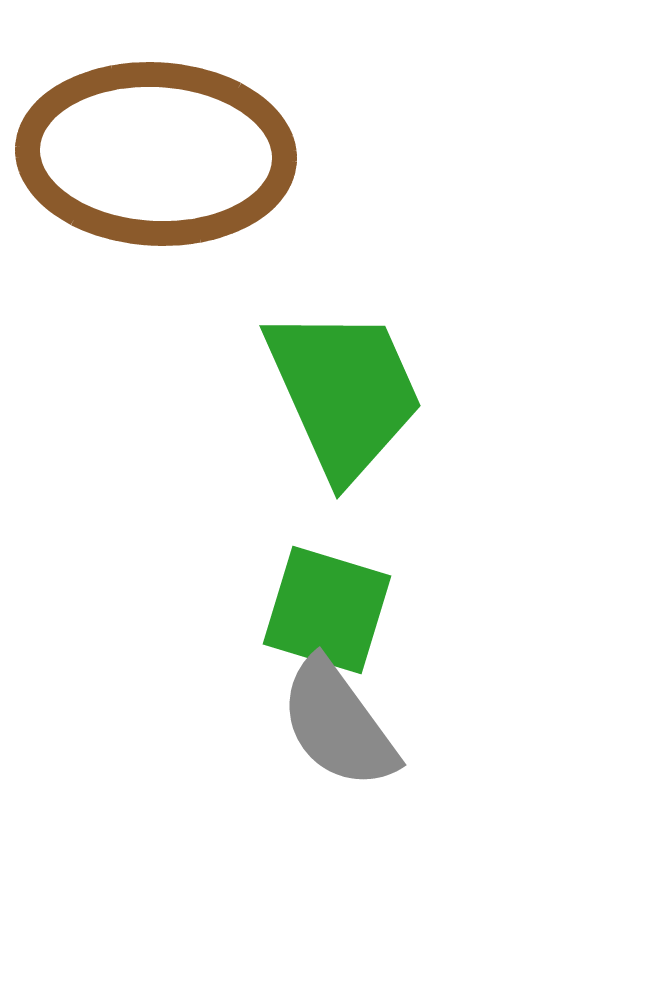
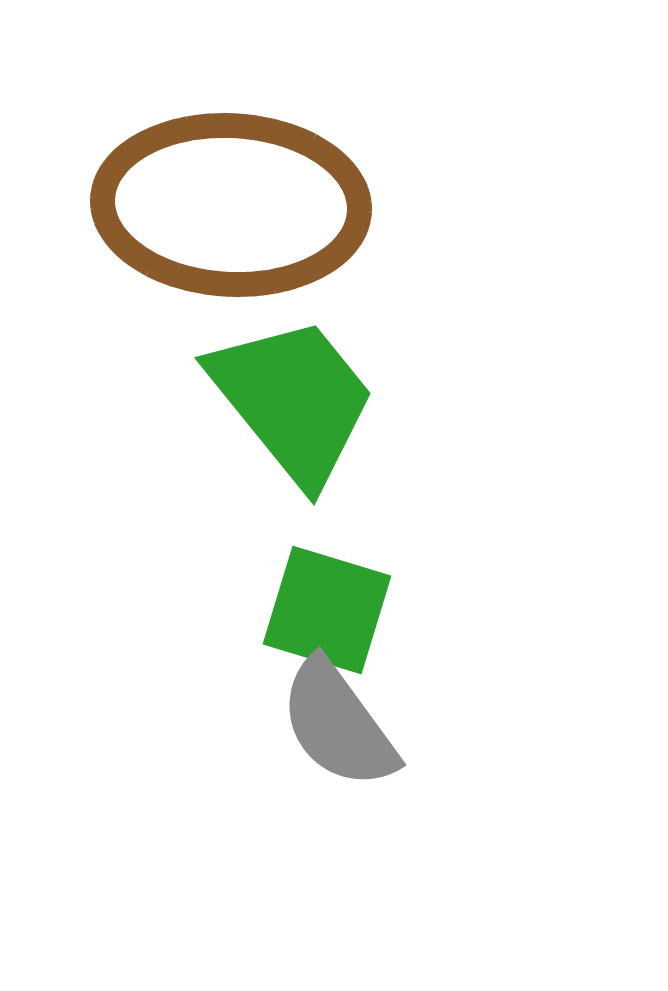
brown ellipse: moved 75 px right, 51 px down
green trapezoid: moved 51 px left, 8 px down; rotated 15 degrees counterclockwise
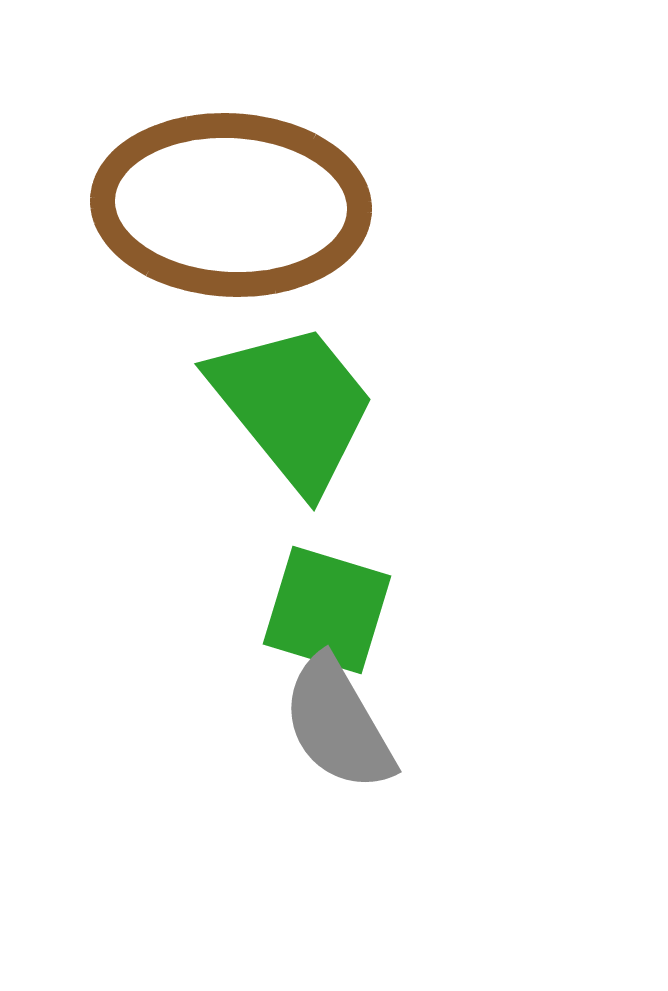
green trapezoid: moved 6 px down
gray semicircle: rotated 6 degrees clockwise
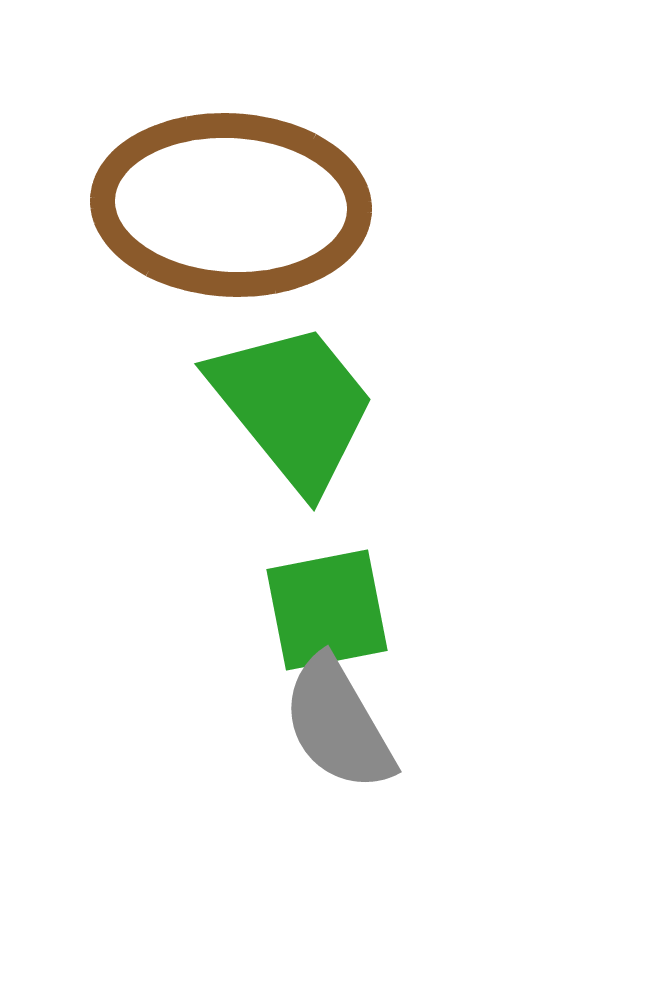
green square: rotated 28 degrees counterclockwise
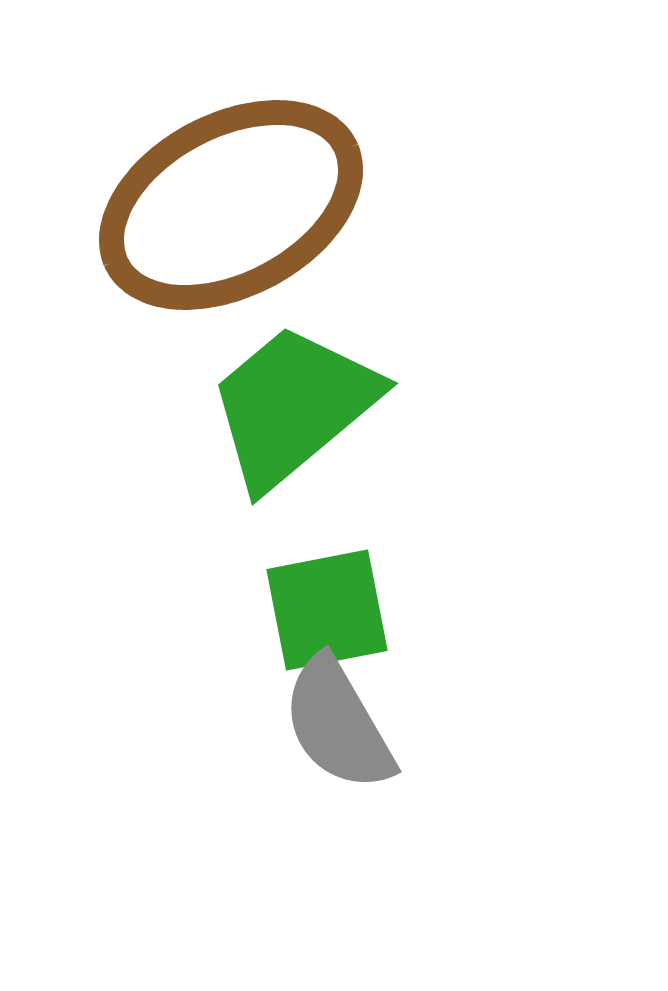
brown ellipse: rotated 31 degrees counterclockwise
green trapezoid: rotated 91 degrees counterclockwise
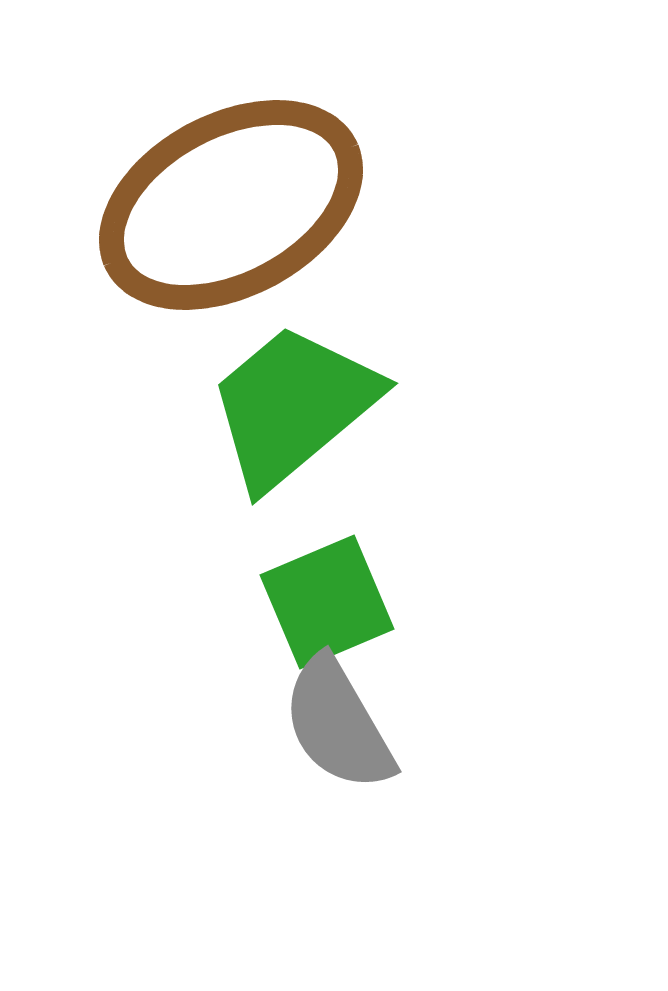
green square: moved 8 px up; rotated 12 degrees counterclockwise
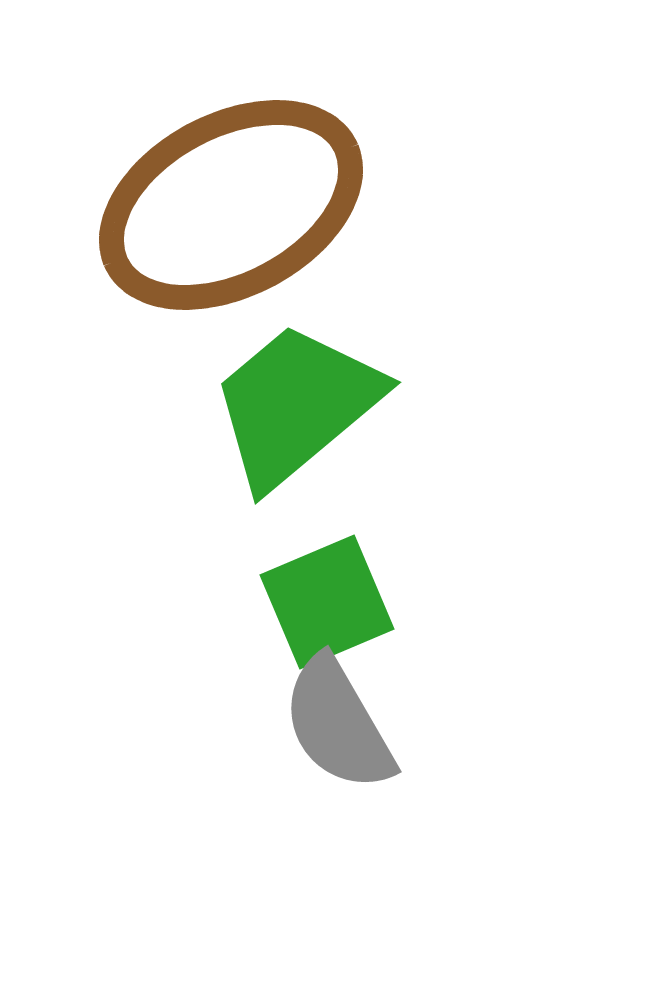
green trapezoid: moved 3 px right, 1 px up
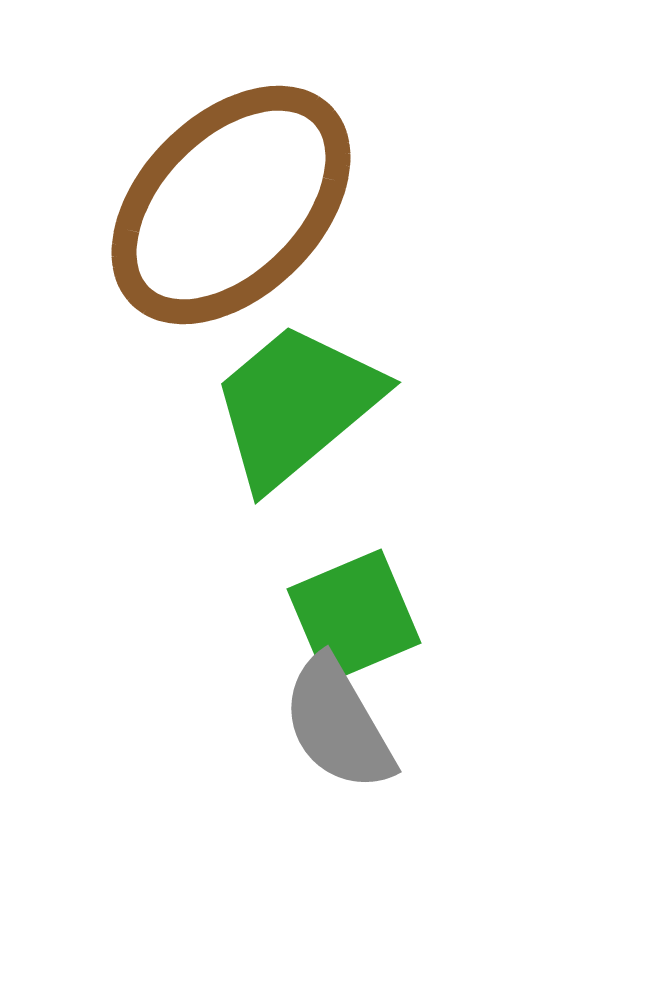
brown ellipse: rotated 17 degrees counterclockwise
green square: moved 27 px right, 14 px down
